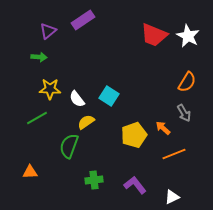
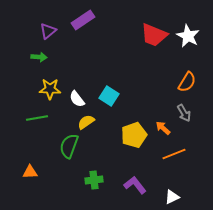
green line: rotated 20 degrees clockwise
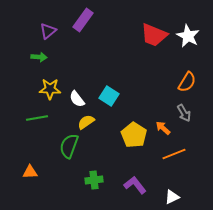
purple rectangle: rotated 20 degrees counterclockwise
yellow pentagon: rotated 20 degrees counterclockwise
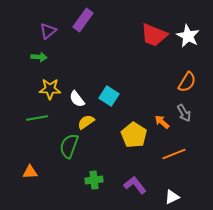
orange arrow: moved 1 px left, 6 px up
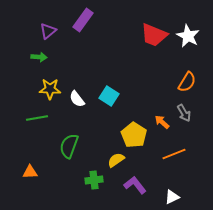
yellow semicircle: moved 30 px right, 38 px down
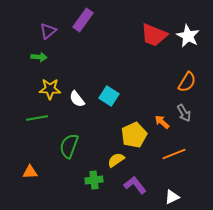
yellow pentagon: rotated 15 degrees clockwise
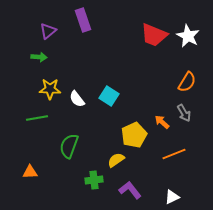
purple rectangle: rotated 55 degrees counterclockwise
purple L-shape: moved 5 px left, 5 px down
